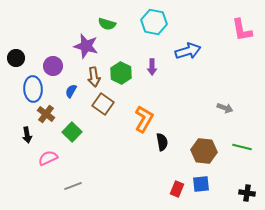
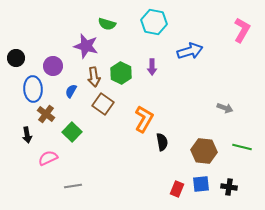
pink L-shape: rotated 140 degrees counterclockwise
blue arrow: moved 2 px right
gray line: rotated 12 degrees clockwise
black cross: moved 18 px left, 6 px up
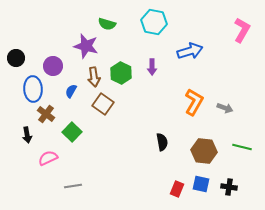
orange L-shape: moved 50 px right, 17 px up
blue square: rotated 18 degrees clockwise
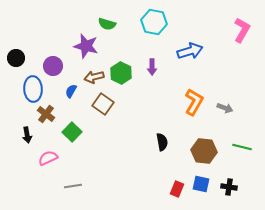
brown arrow: rotated 84 degrees clockwise
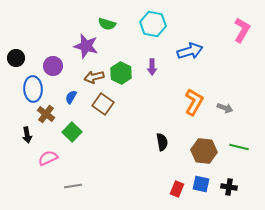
cyan hexagon: moved 1 px left, 2 px down
blue semicircle: moved 6 px down
green line: moved 3 px left
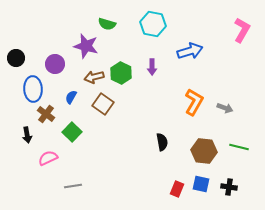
purple circle: moved 2 px right, 2 px up
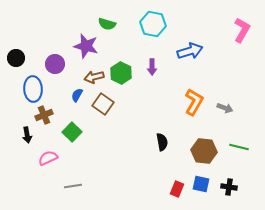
blue semicircle: moved 6 px right, 2 px up
brown cross: moved 2 px left, 1 px down; rotated 30 degrees clockwise
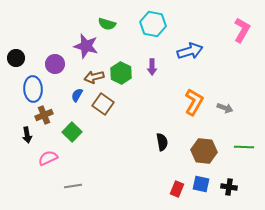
green line: moved 5 px right; rotated 12 degrees counterclockwise
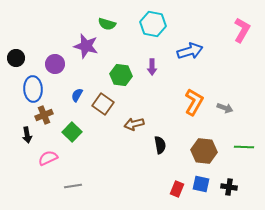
green hexagon: moved 2 px down; rotated 20 degrees counterclockwise
brown arrow: moved 40 px right, 47 px down
black semicircle: moved 2 px left, 3 px down
